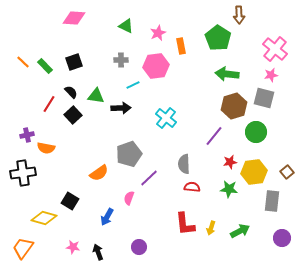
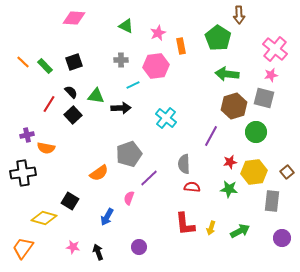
purple line at (214, 136): moved 3 px left; rotated 10 degrees counterclockwise
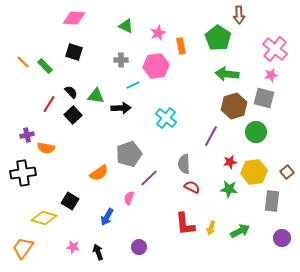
black square at (74, 62): moved 10 px up; rotated 36 degrees clockwise
red semicircle at (192, 187): rotated 21 degrees clockwise
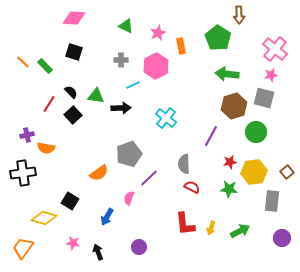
pink hexagon at (156, 66): rotated 20 degrees counterclockwise
pink star at (73, 247): moved 4 px up
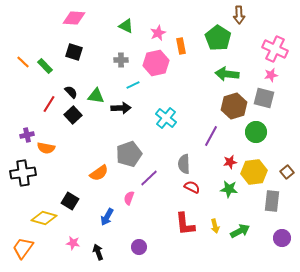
pink cross at (275, 49): rotated 15 degrees counterclockwise
pink hexagon at (156, 66): moved 3 px up; rotated 15 degrees clockwise
yellow arrow at (211, 228): moved 4 px right, 2 px up; rotated 32 degrees counterclockwise
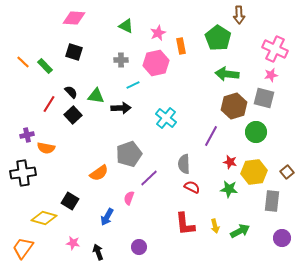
red star at (230, 162): rotated 24 degrees clockwise
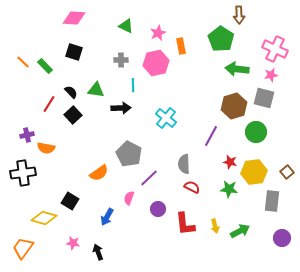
green pentagon at (218, 38): moved 3 px right, 1 px down
green arrow at (227, 74): moved 10 px right, 5 px up
cyan line at (133, 85): rotated 64 degrees counterclockwise
green triangle at (96, 96): moved 6 px up
gray pentagon at (129, 154): rotated 25 degrees counterclockwise
purple circle at (139, 247): moved 19 px right, 38 px up
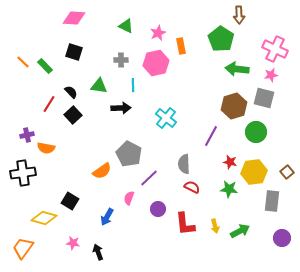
green triangle at (96, 90): moved 3 px right, 4 px up
orange semicircle at (99, 173): moved 3 px right, 2 px up
